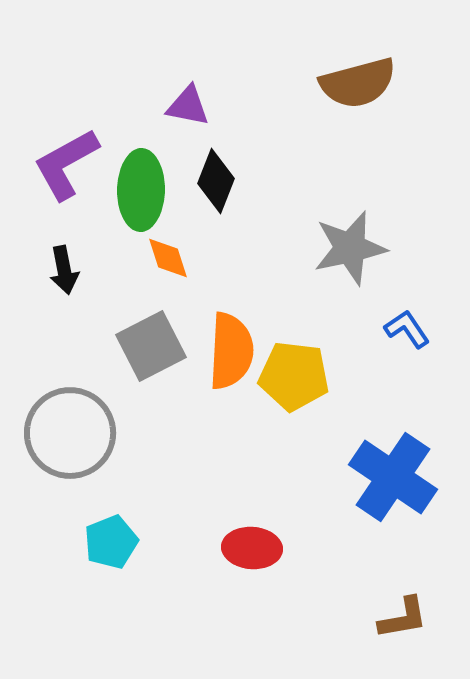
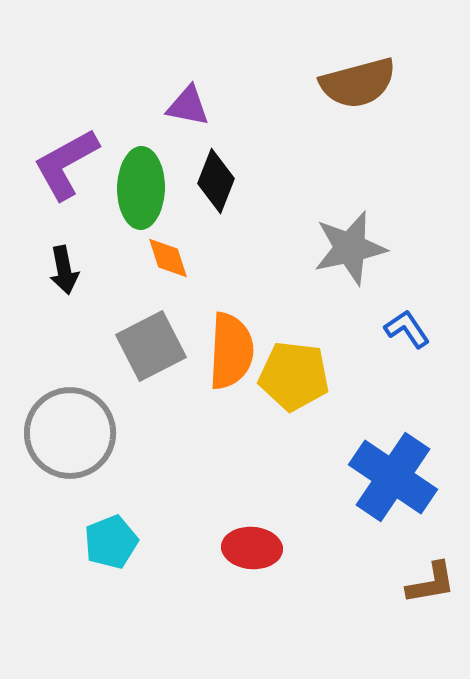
green ellipse: moved 2 px up
brown L-shape: moved 28 px right, 35 px up
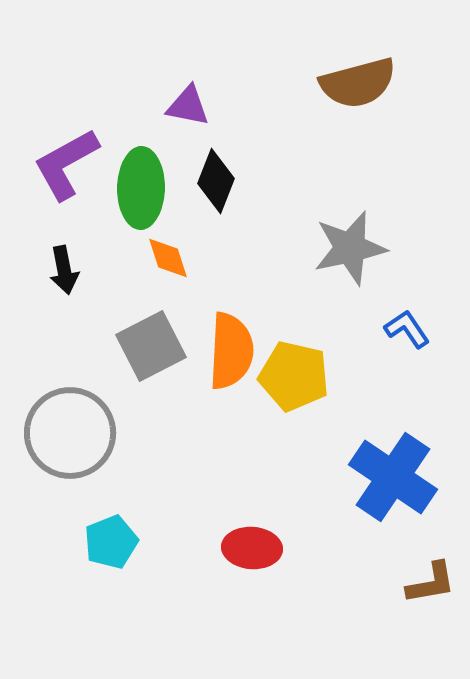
yellow pentagon: rotated 6 degrees clockwise
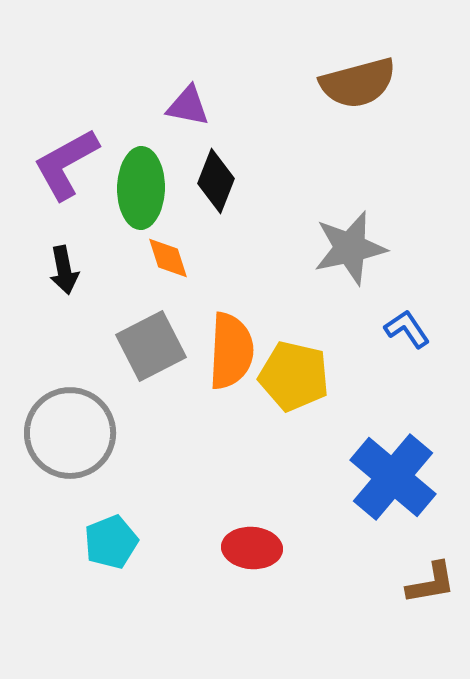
blue cross: rotated 6 degrees clockwise
